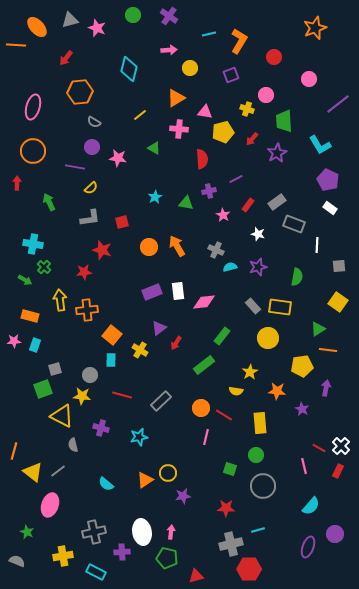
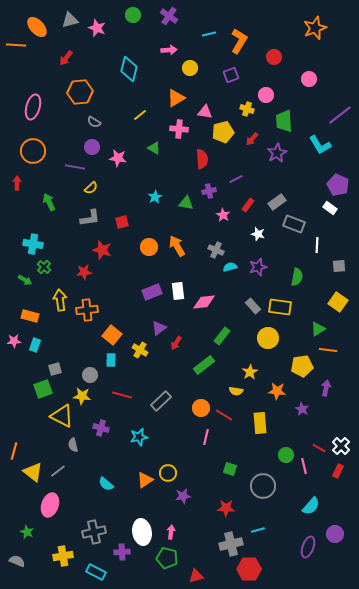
purple line at (338, 104): moved 2 px right, 11 px down
purple pentagon at (328, 180): moved 10 px right, 5 px down
green circle at (256, 455): moved 30 px right
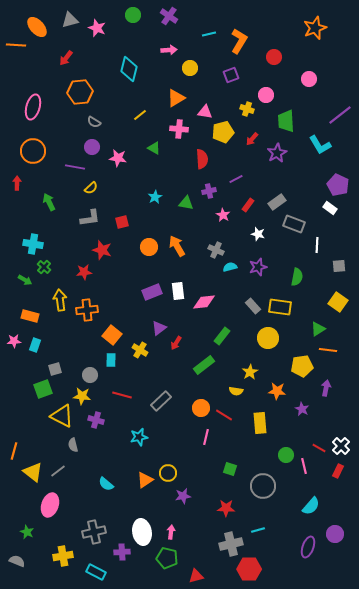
green trapezoid at (284, 121): moved 2 px right
purple cross at (101, 428): moved 5 px left, 8 px up
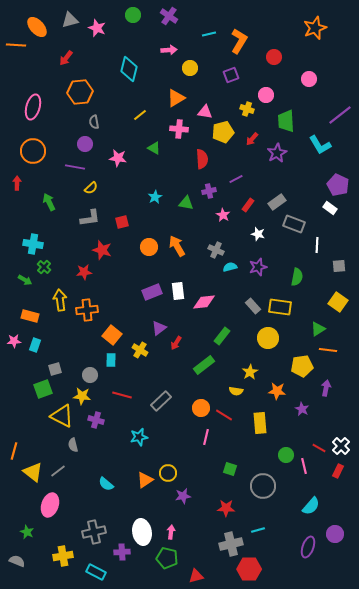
gray semicircle at (94, 122): rotated 48 degrees clockwise
purple circle at (92, 147): moved 7 px left, 3 px up
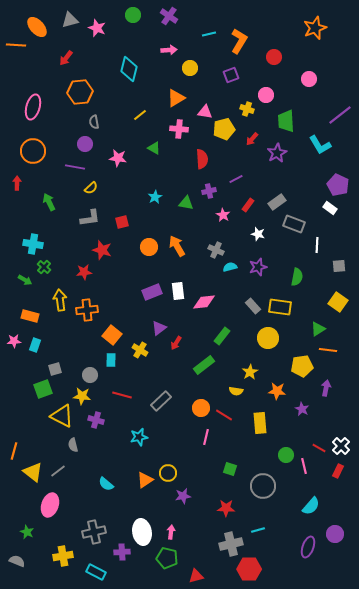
yellow pentagon at (223, 132): moved 1 px right, 3 px up
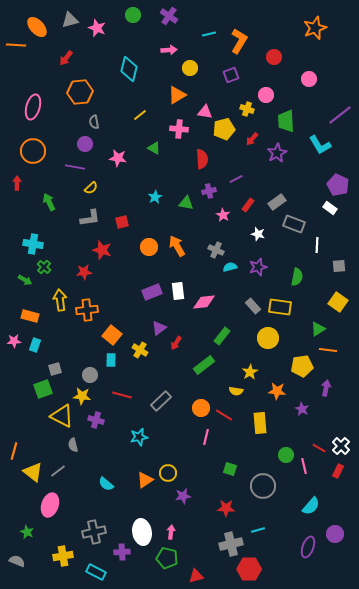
orange triangle at (176, 98): moved 1 px right, 3 px up
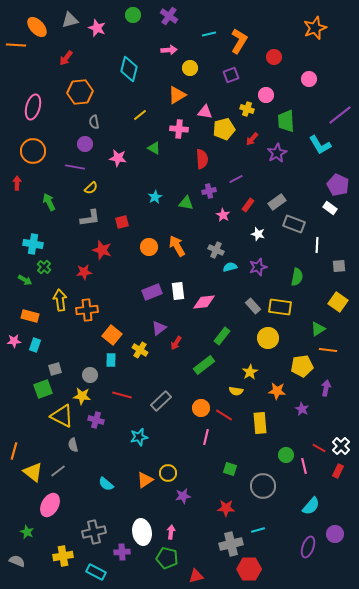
pink ellipse at (50, 505): rotated 10 degrees clockwise
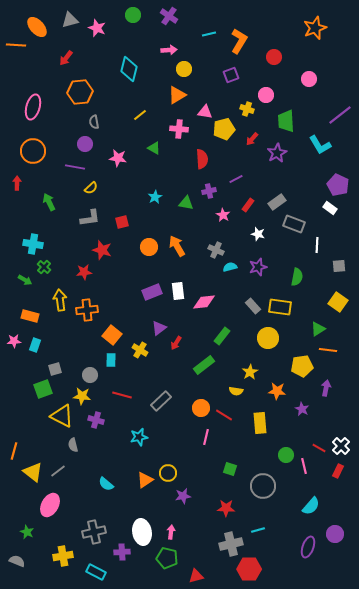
yellow circle at (190, 68): moved 6 px left, 1 px down
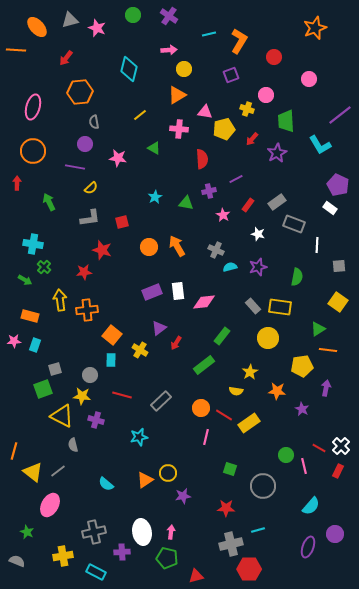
orange line at (16, 45): moved 5 px down
yellow rectangle at (260, 423): moved 11 px left; rotated 60 degrees clockwise
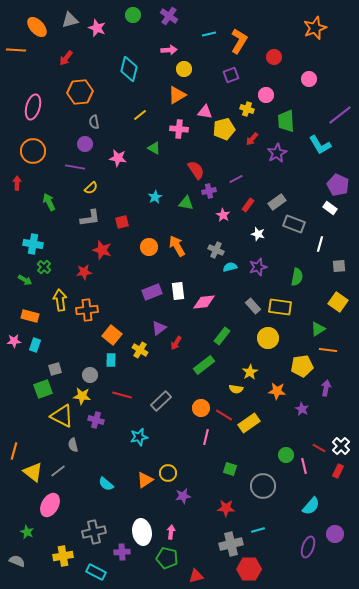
red semicircle at (202, 159): moved 6 px left, 11 px down; rotated 30 degrees counterclockwise
white line at (317, 245): moved 3 px right, 1 px up; rotated 14 degrees clockwise
yellow semicircle at (236, 391): moved 2 px up
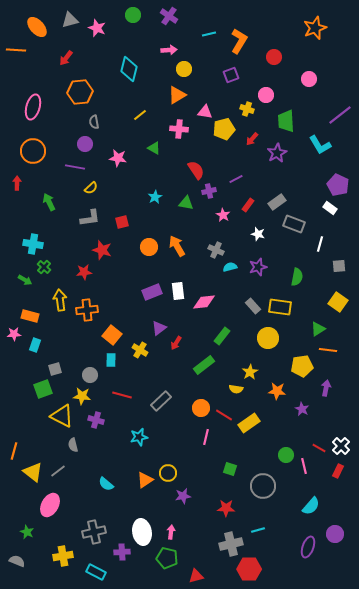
pink star at (14, 341): moved 7 px up
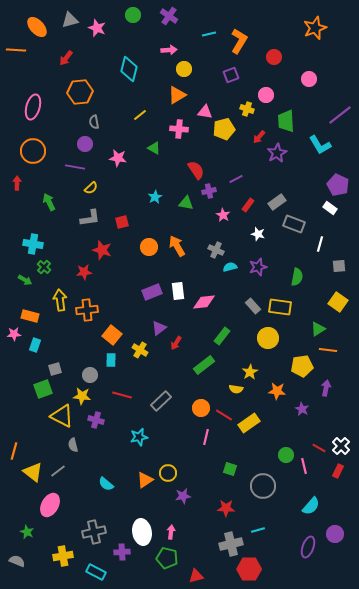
red arrow at (252, 139): moved 7 px right, 2 px up
